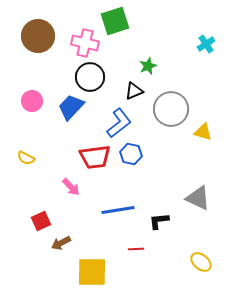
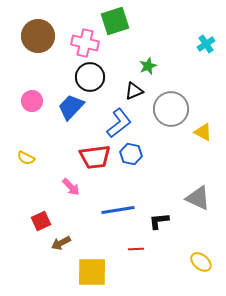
yellow triangle: rotated 12 degrees clockwise
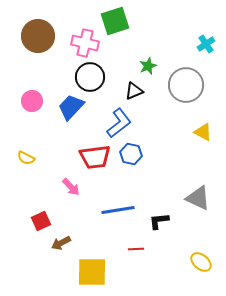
gray circle: moved 15 px right, 24 px up
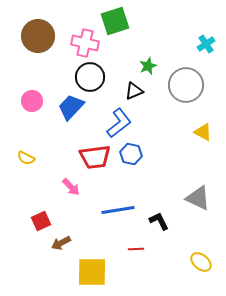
black L-shape: rotated 70 degrees clockwise
